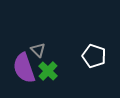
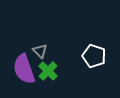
gray triangle: moved 2 px right, 1 px down
purple semicircle: moved 1 px down
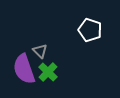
white pentagon: moved 4 px left, 26 px up
green cross: moved 1 px down
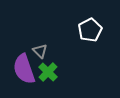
white pentagon: rotated 25 degrees clockwise
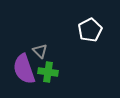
green cross: rotated 36 degrees counterclockwise
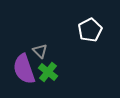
green cross: rotated 30 degrees clockwise
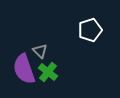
white pentagon: rotated 10 degrees clockwise
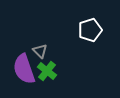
green cross: moved 1 px left, 1 px up
